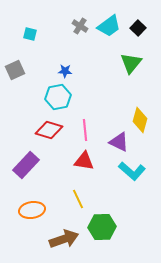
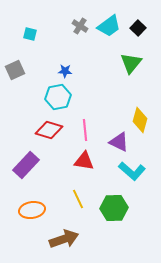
green hexagon: moved 12 px right, 19 px up
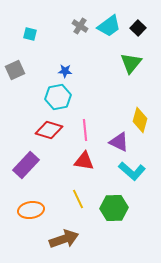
orange ellipse: moved 1 px left
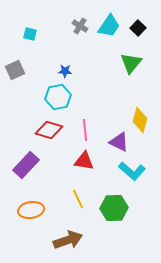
cyan trapezoid: rotated 20 degrees counterclockwise
brown arrow: moved 4 px right, 1 px down
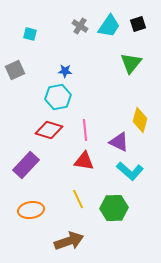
black square: moved 4 px up; rotated 28 degrees clockwise
cyan L-shape: moved 2 px left
brown arrow: moved 1 px right, 1 px down
